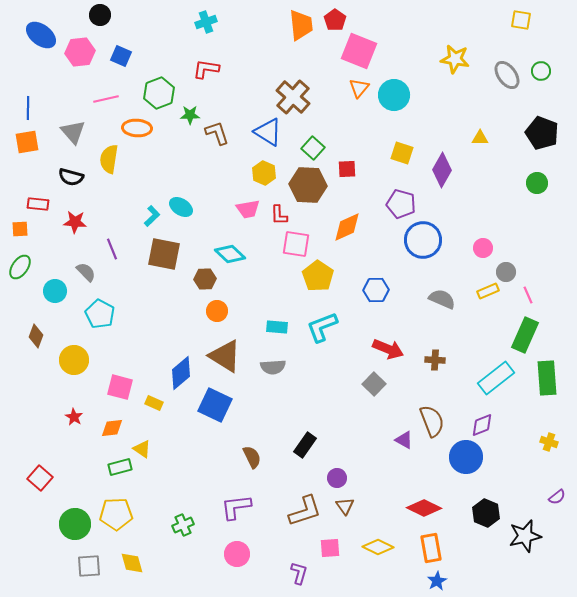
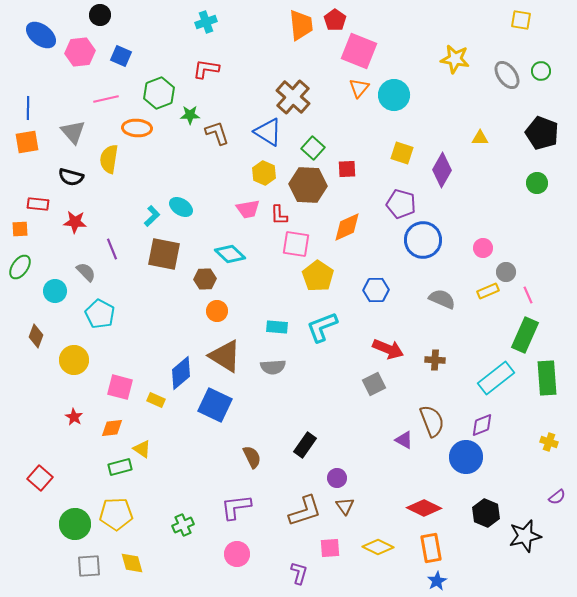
gray square at (374, 384): rotated 20 degrees clockwise
yellow rectangle at (154, 403): moved 2 px right, 3 px up
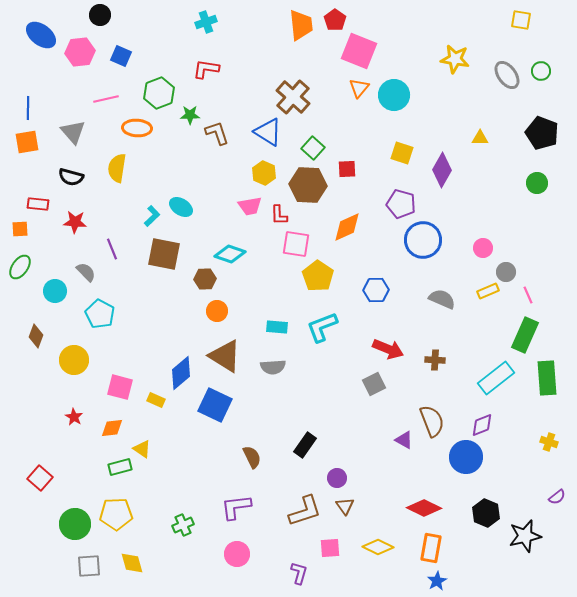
yellow semicircle at (109, 159): moved 8 px right, 9 px down
pink trapezoid at (248, 209): moved 2 px right, 3 px up
cyan diamond at (230, 254): rotated 24 degrees counterclockwise
orange rectangle at (431, 548): rotated 20 degrees clockwise
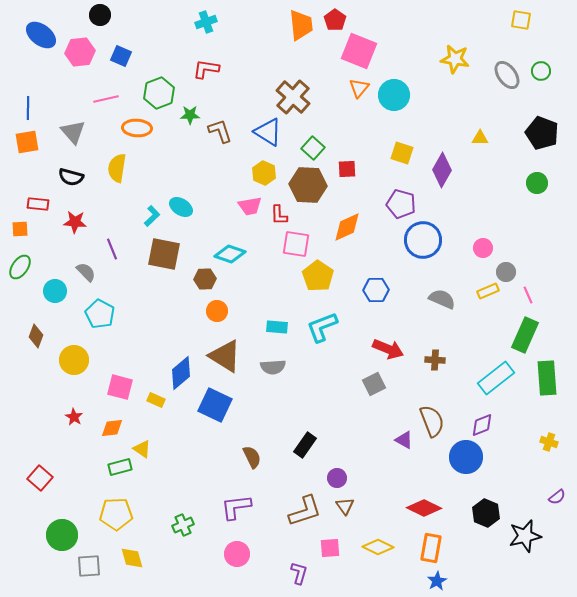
brown L-shape at (217, 133): moved 3 px right, 2 px up
green circle at (75, 524): moved 13 px left, 11 px down
yellow diamond at (132, 563): moved 5 px up
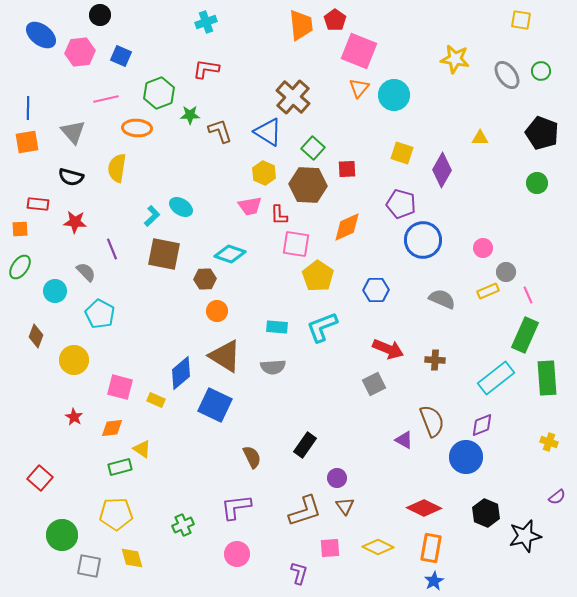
gray square at (89, 566): rotated 15 degrees clockwise
blue star at (437, 581): moved 3 px left
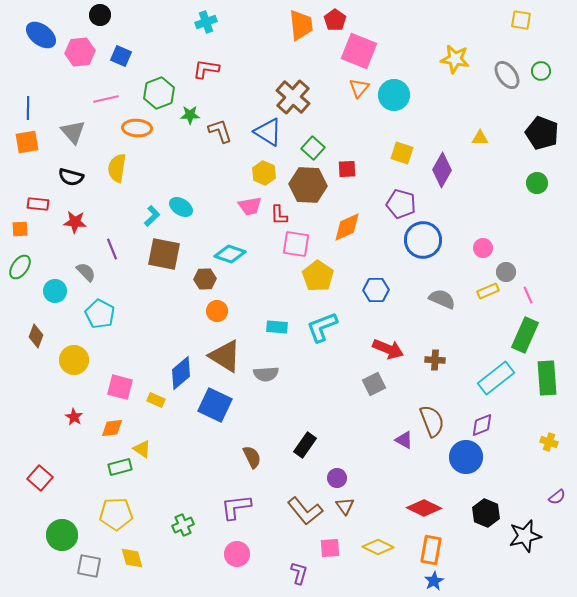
gray semicircle at (273, 367): moved 7 px left, 7 px down
brown L-shape at (305, 511): rotated 69 degrees clockwise
orange rectangle at (431, 548): moved 2 px down
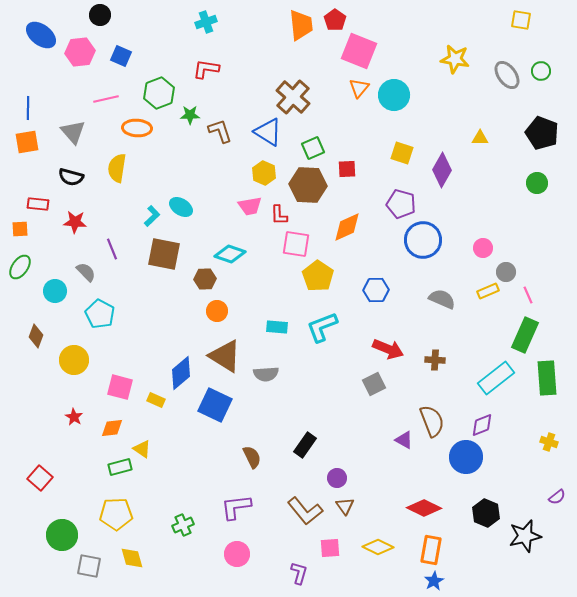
green square at (313, 148): rotated 25 degrees clockwise
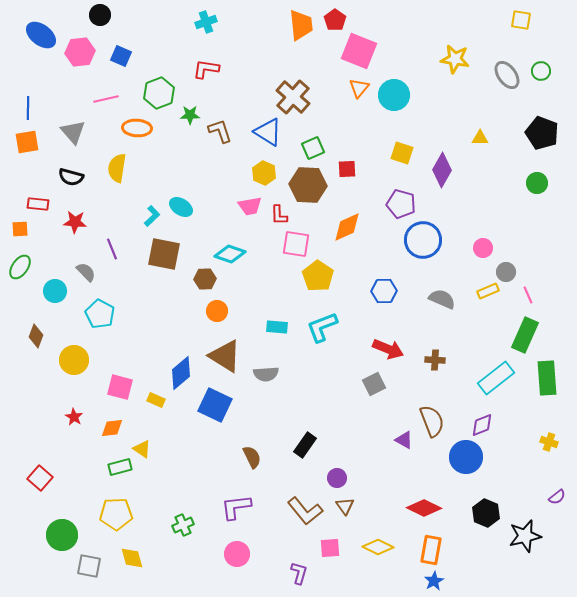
blue hexagon at (376, 290): moved 8 px right, 1 px down
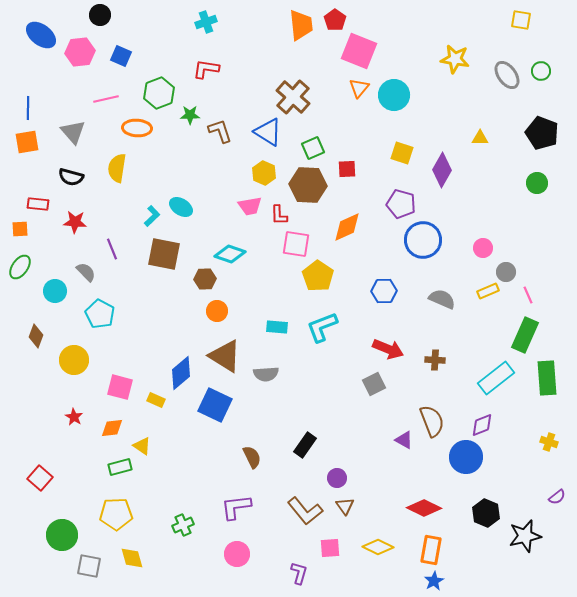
yellow triangle at (142, 449): moved 3 px up
